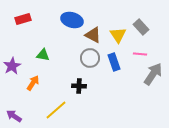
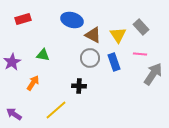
purple star: moved 4 px up
purple arrow: moved 2 px up
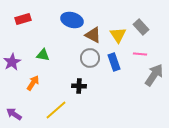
gray arrow: moved 1 px right, 1 px down
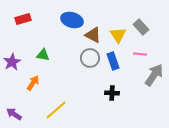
blue rectangle: moved 1 px left, 1 px up
black cross: moved 33 px right, 7 px down
